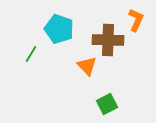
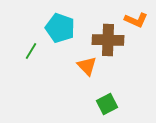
orange L-shape: rotated 90 degrees clockwise
cyan pentagon: moved 1 px right, 1 px up
green line: moved 3 px up
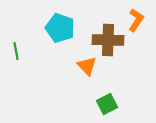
orange L-shape: rotated 80 degrees counterclockwise
green line: moved 15 px left; rotated 42 degrees counterclockwise
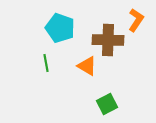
green line: moved 30 px right, 12 px down
orange triangle: rotated 15 degrees counterclockwise
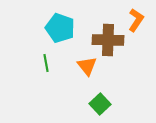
orange triangle: rotated 20 degrees clockwise
green square: moved 7 px left; rotated 15 degrees counterclockwise
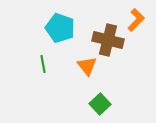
orange L-shape: rotated 10 degrees clockwise
brown cross: rotated 12 degrees clockwise
green line: moved 3 px left, 1 px down
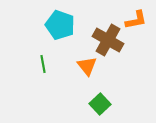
orange L-shape: rotated 35 degrees clockwise
cyan pentagon: moved 3 px up
brown cross: rotated 16 degrees clockwise
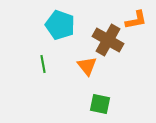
green square: rotated 35 degrees counterclockwise
